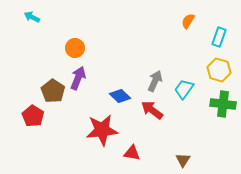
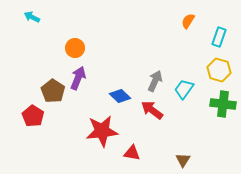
red star: moved 1 px down
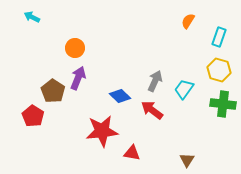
brown triangle: moved 4 px right
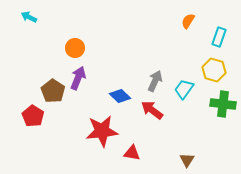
cyan arrow: moved 3 px left
yellow hexagon: moved 5 px left
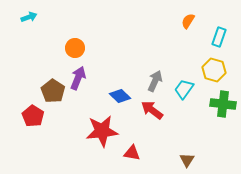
cyan arrow: rotated 133 degrees clockwise
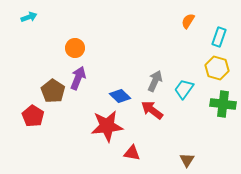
yellow hexagon: moved 3 px right, 2 px up
red star: moved 5 px right, 5 px up
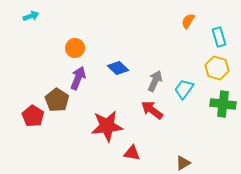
cyan arrow: moved 2 px right, 1 px up
cyan rectangle: rotated 36 degrees counterclockwise
brown pentagon: moved 4 px right, 9 px down
blue diamond: moved 2 px left, 28 px up
brown triangle: moved 4 px left, 3 px down; rotated 28 degrees clockwise
